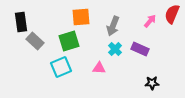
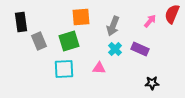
gray rectangle: moved 4 px right; rotated 24 degrees clockwise
cyan square: moved 3 px right, 2 px down; rotated 20 degrees clockwise
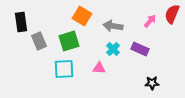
orange square: moved 1 px right, 1 px up; rotated 36 degrees clockwise
gray arrow: rotated 78 degrees clockwise
cyan cross: moved 2 px left
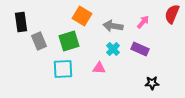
pink arrow: moved 7 px left, 1 px down
cyan square: moved 1 px left
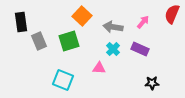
orange square: rotated 12 degrees clockwise
gray arrow: moved 1 px down
cyan square: moved 11 px down; rotated 25 degrees clockwise
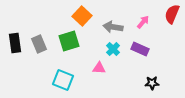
black rectangle: moved 6 px left, 21 px down
gray rectangle: moved 3 px down
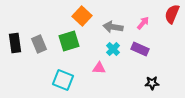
pink arrow: moved 1 px down
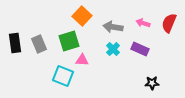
red semicircle: moved 3 px left, 9 px down
pink arrow: rotated 112 degrees counterclockwise
pink triangle: moved 17 px left, 8 px up
cyan square: moved 4 px up
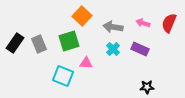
black rectangle: rotated 42 degrees clockwise
pink triangle: moved 4 px right, 3 px down
black star: moved 5 px left, 4 px down
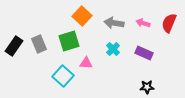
gray arrow: moved 1 px right, 4 px up
black rectangle: moved 1 px left, 3 px down
purple rectangle: moved 4 px right, 4 px down
cyan square: rotated 20 degrees clockwise
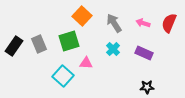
gray arrow: rotated 48 degrees clockwise
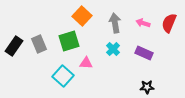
gray arrow: moved 1 px right; rotated 24 degrees clockwise
